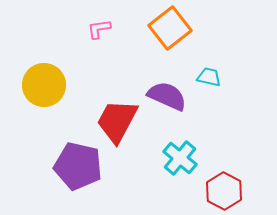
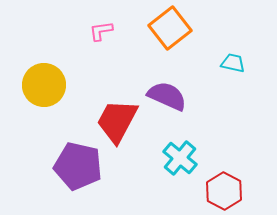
pink L-shape: moved 2 px right, 2 px down
cyan trapezoid: moved 24 px right, 14 px up
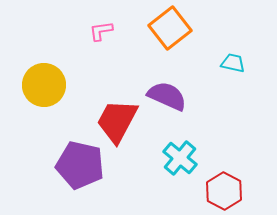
purple pentagon: moved 2 px right, 1 px up
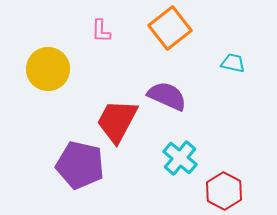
pink L-shape: rotated 80 degrees counterclockwise
yellow circle: moved 4 px right, 16 px up
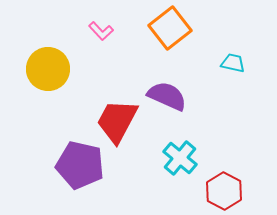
pink L-shape: rotated 45 degrees counterclockwise
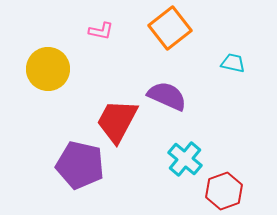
pink L-shape: rotated 35 degrees counterclockwise
cyan cross: moved 5 px right, 1 px down
red hexagon: rotated 12 degrees clockwise
